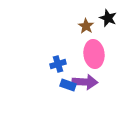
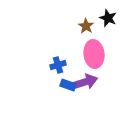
blue cross: moved 1 px down
purple arrow: rotated 20 degrees counterclockwise
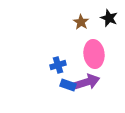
black star: moved 1 px right
brown star: moved 5 px left, 4 px up
purple arrow: moved 2 px right
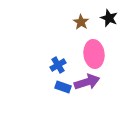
blue cross: rotated 14 degrees counterclockwise
blue rectangle: moved 5 px left, 2 px down
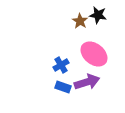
black star: moved 11 px left, 3 px up; rotated 12 degrees counterclockwise
brown star: moved 1 px left, 1 px up
pink ellipse: rotated 44 degrees counterclockwise
blue cross: moved 3 px right
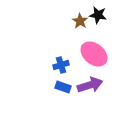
blue cross: rotated 14 degrees clockwise
purple arrow: moved 3 px right, 3 px down
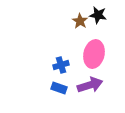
pink ellipse: rotated 64 degrees clockwise
blue rectangle: moved 4 px left, 1 px down
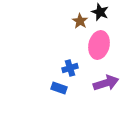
black star: moved 2 px right, 3 px up; rotated 12 degrees clockwise
pink ellipse: moved 5 px right, 9 px up
blue cross: moved 9 px right, 3 px down
purple arrow: moved 16 px right, 2 px up
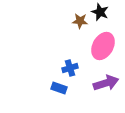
brown star: rotated 28 degrees counterclockwise
pink ellipse: moved 4 px right, 1 px down; rotated 16 degrees clockwise
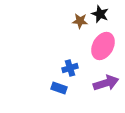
black star: moved 2 px down
